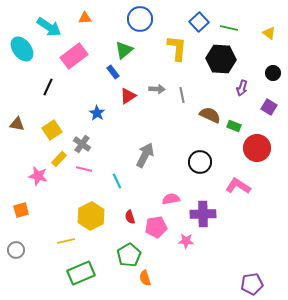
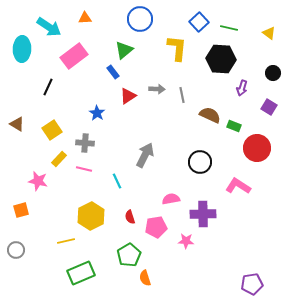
cyan ellipse at (22, 49): rotated 40 degrees clockwise
brown triangle at (17, 124): rotated 21 degrees clockwise
gray cross at (82, 144): moved 3 px right, 1 px up; rotated 30 degrees counterclockwise
pink star at (38, 176): moved 5 px down
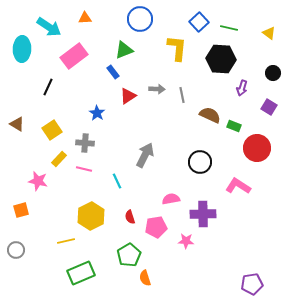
green triangle at (124, 50): rotated 18 degrees clockwise
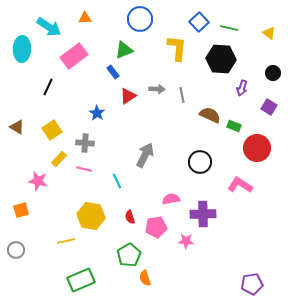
brown triangle at (17, 124): moved 3 px down
pink L-shape at (238, 186): moved 2 px right, 1 px up
yellow hexagon at (91, 216): rotated 24 degrees counterclockwise
green rectangle at (81, 273): moved 7 px down
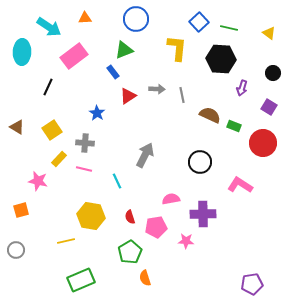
blue circle at (140, 19): moved 4 px left
cyan ellipse at (22, 49): moved 3 px down
red circle at (257, 148): moved 6 px right, 5 px up
green pentagon at (129, 255): moved 1 px right, 3 px up
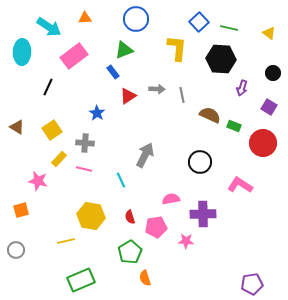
cyan line at (117, 181): moved 4 px right, 1 px up
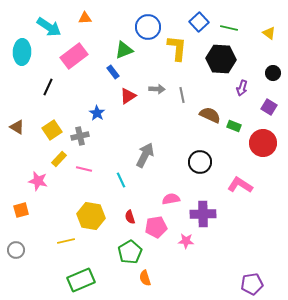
blue circle at (136, 19): moved 12 px right, 8 px down
gray cross at (85, 143): moved 5 px left, 7 px up; rotated 18 degrees counterclockwise
